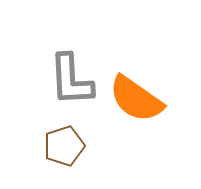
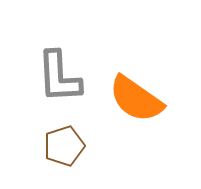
gray L-shape: moved 12 px left, 3 px up
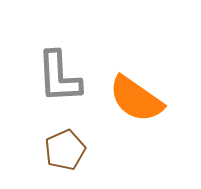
brown pentagon: moved 1 px right, 4 px down; rotated 6 degrees counterclockwise
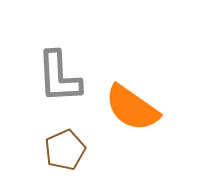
orange semicircle: moved 4 px left, 9 px down
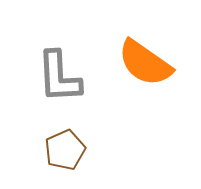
orange semicircle: moved 13 px right, 45 px up
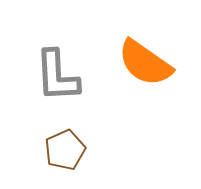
gray L-shape: moved 2 px left, 1 px up
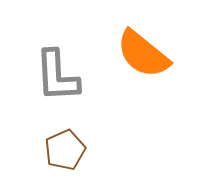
orange semicircle: moved 2 px left, 9 px up; rotated 4 degrees clockwise
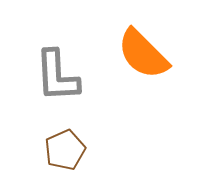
orange semicircle: rotated 6 degrees clockwise
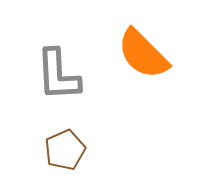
gray L-shape: moved 1 px right, 1 px up
